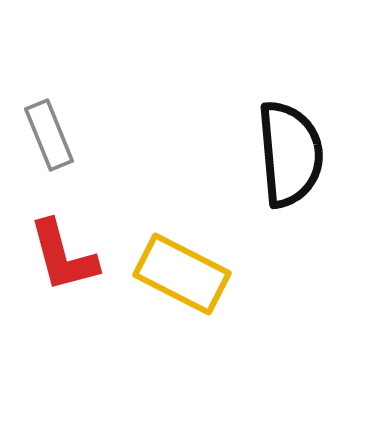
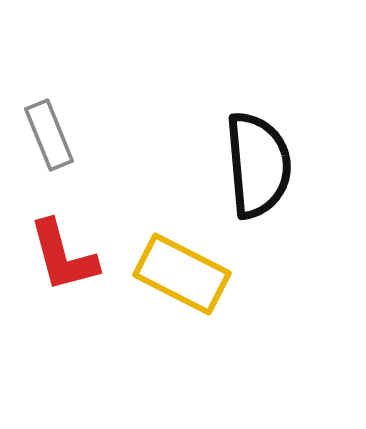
black semicircle: moved 32 px left, 11 px down
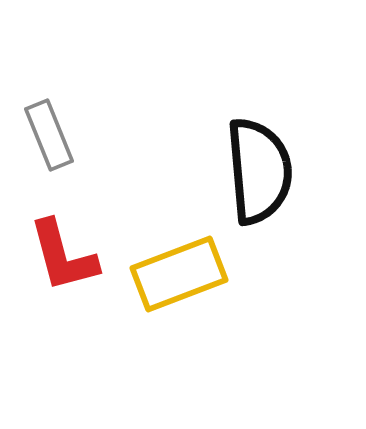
black semicircle: moved 1 px right, 6 px down
yellow rectangle: moved 3 px left; rotated 48 degrees counterclockwise
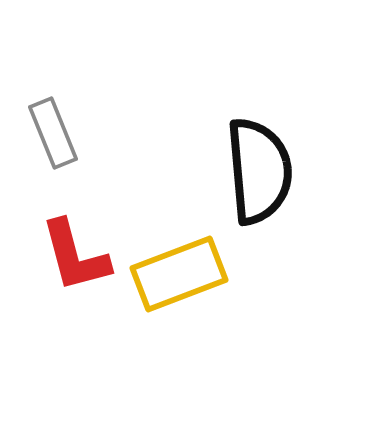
gray rectangle: moved 4 px right, 2 px up
red L-shape: moved 12 px right
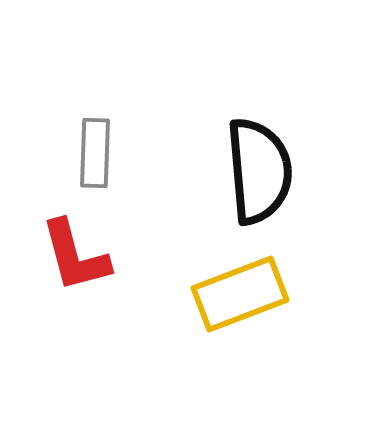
gray rectangle: moved 42 px right, 20 px down; rotated 24 degrees clockwise
yellow rectangle: moved 61 px right, 20 px down
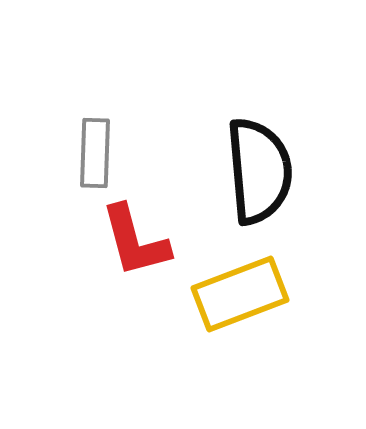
red L-shape: moved 60 px right, 15 px up
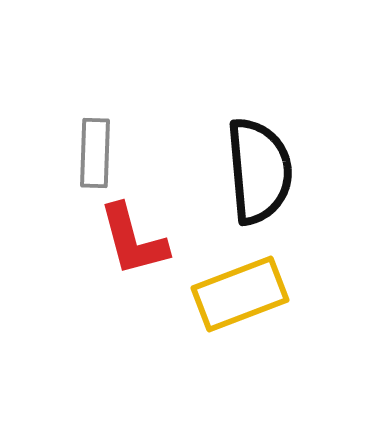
red L-shape: moved 2 px left, 1 px up
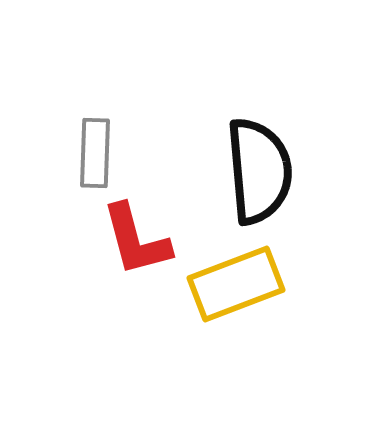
red L-shape: moved 3 px right
yellow rectangle: moved 4 px left, 10 px up
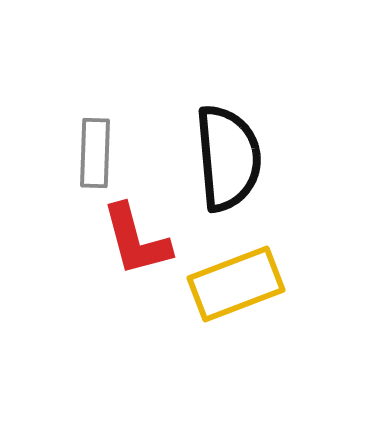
black semicircle: moved 31 px left, 13 px up
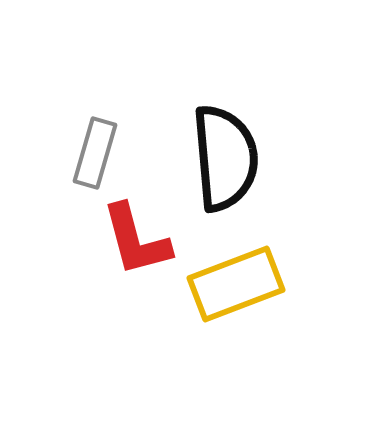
gray rectangle: rotated 14 degrees clockwise
black semicircle: moved 3 px left
